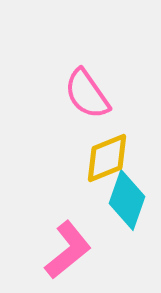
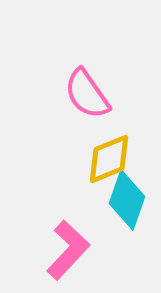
yellow diamond: moved 2 px right, 1 px down
pink L-shape: rotated 8 degrees counterclockwise
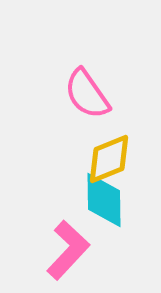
cyan diamond: moved 23 px left; rotated 20 degrees counterclockwise
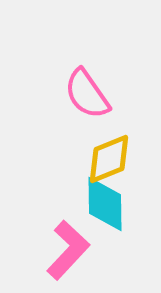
cyan diamond: moved 1 px right, 4 px down
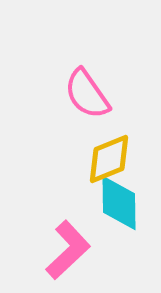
cyan diamond: moved 14 px right, 1 px up
pink L-shape: rotated 4 degrees clockwise
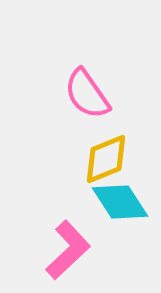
yellow diamond: moved 3 px left
cyan diamond: moved 1 px right, 1 px up; rotated 32 degrees counterclockwise
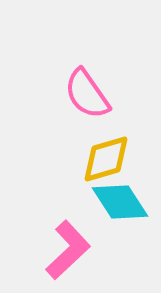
yellow diamond: rotated 6 degrees clockwise
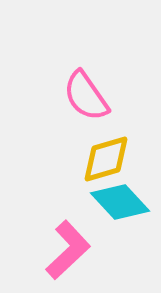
pink semicircle: moved 1 px left, 2 px down
cyan diamond: rotated 10 degrees counterclockwise
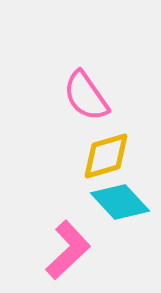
yellow diamond: moved 3 px up
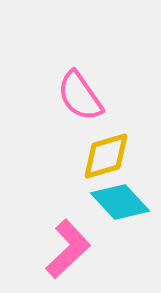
pink semicircle: moved 6 px left
pink L-shape: moved 1 px up
